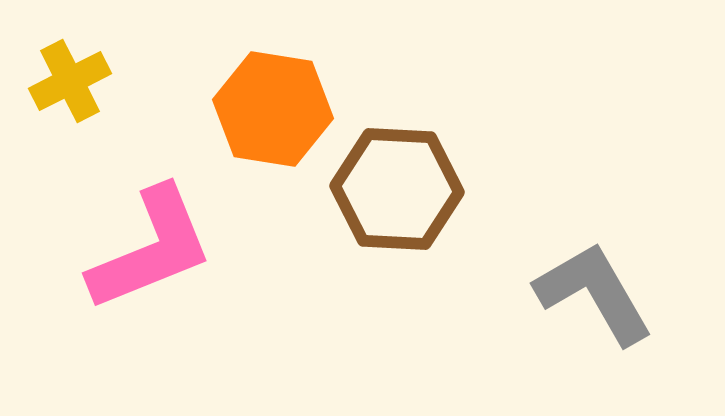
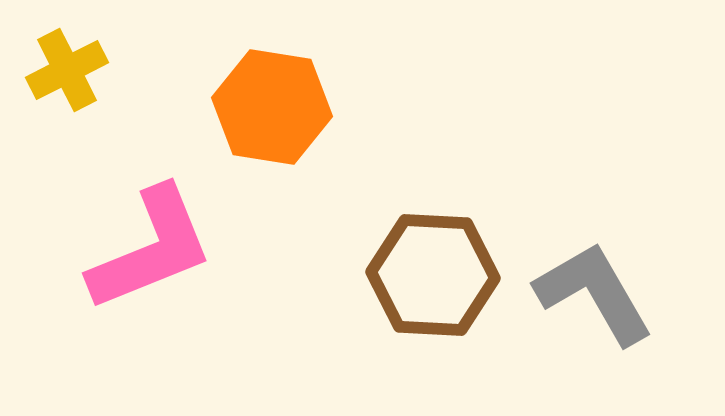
yellow cross: moved 3 px left, 11 px up
orange hexagon: moved 1 px left, 2 px up
brown hexagon: moved 36 px right, 86 px down
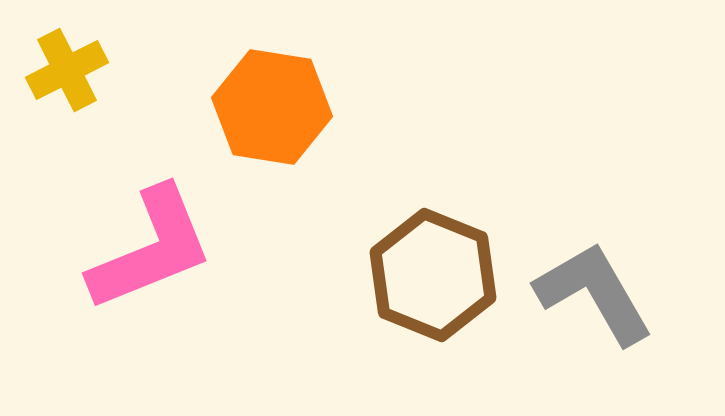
brown hexagon: rotated 19 degrees clockwise
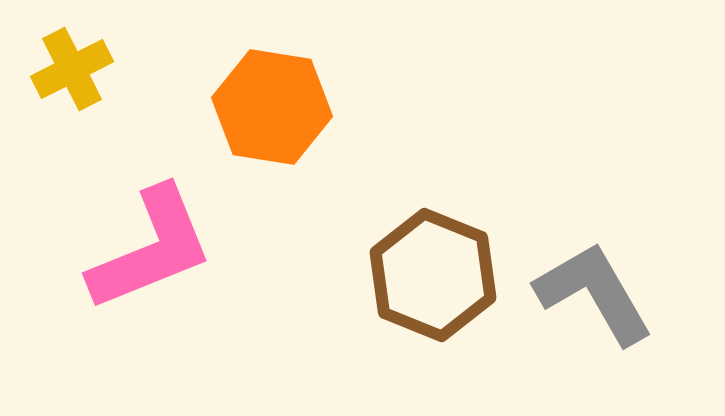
yellow cross: moved 5 px right, 1 px up
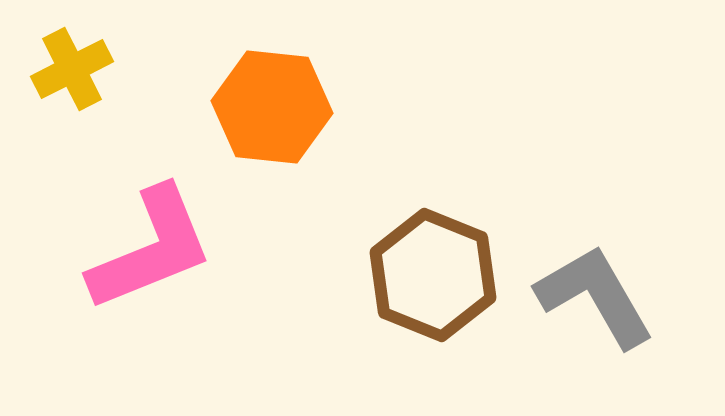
orange hexagon: rotated 3 degrees counterclockwise
gray L-shape: moved 1 px right, 3 px down
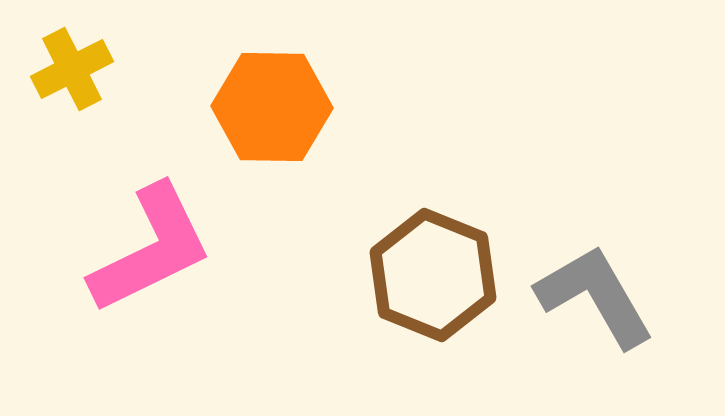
orange hexagon: rotated 5 degrees counterclockwise
pink L-shape: rotated 4 degrees counterclockwise
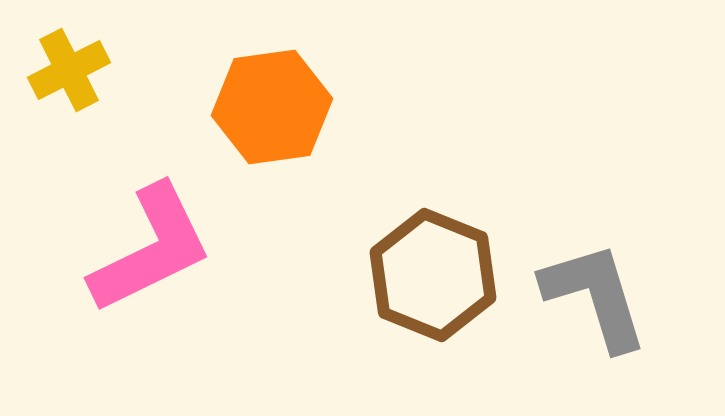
yellow cross: moved 3 px left, 1 px down
orange hexagon: rotated 9 degrees counterclockwise
gray L-shape: rotated 13 degrees clockwise
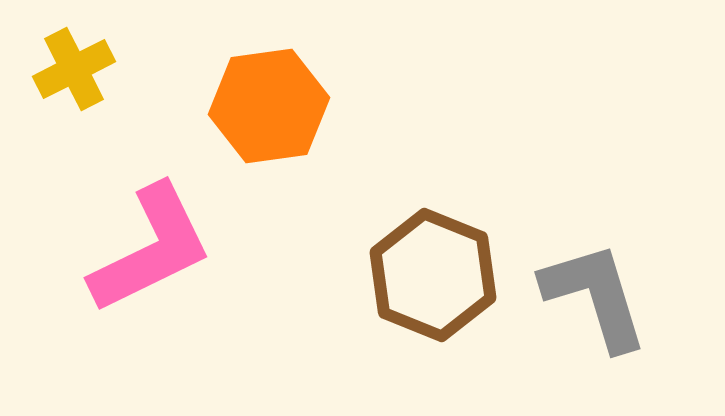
yellow cross: moved 5 px right, 1 px up
orange hexagon: moved 3 px left, 1 px up
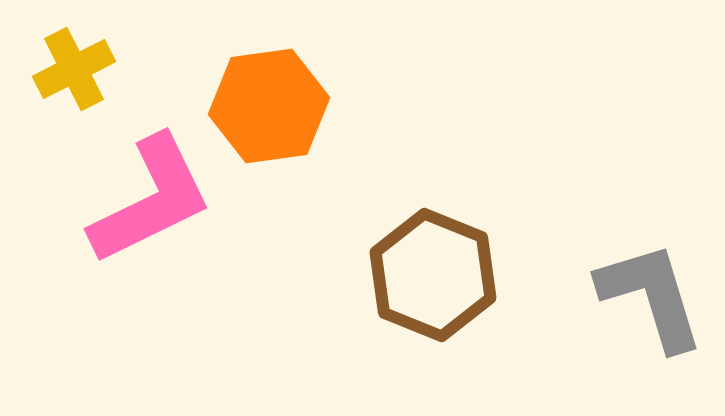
pink L-shape: moved 49 px up
gray L-shape: moved 56 px right
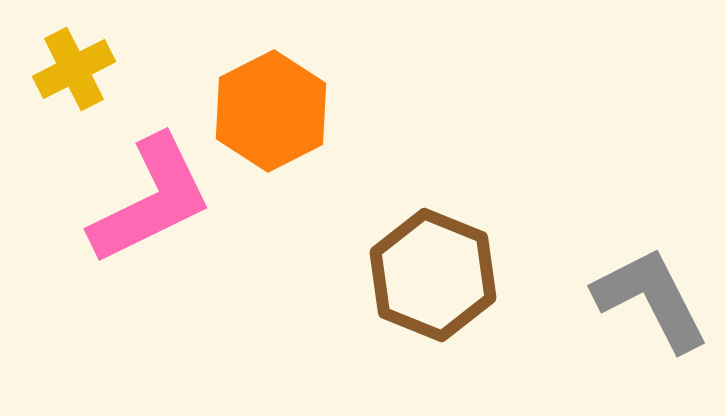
orange hexagon: moved 2 px right, 5 px down; rotated 19 degrees counterclockwise
gray L-shape: moved 3 px down; rotated 10 degrees counterclockwise
